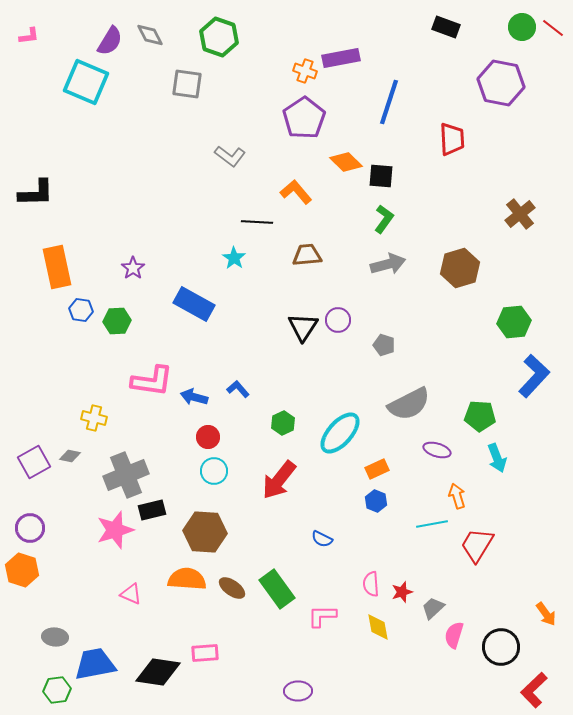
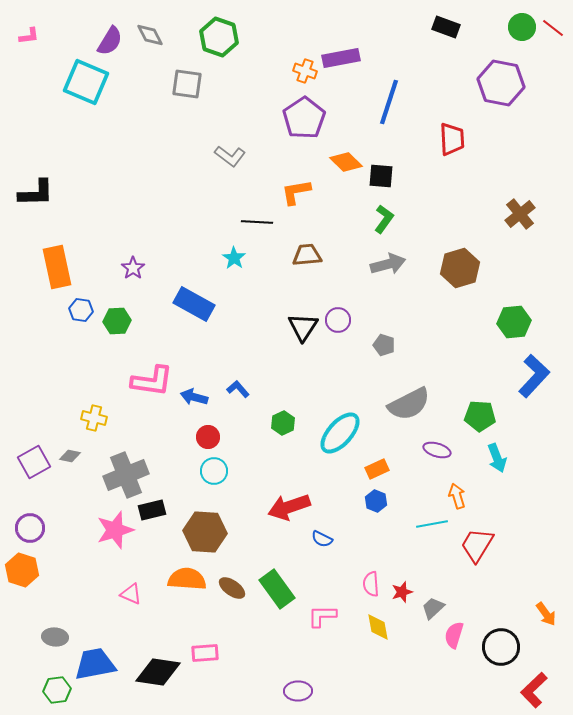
orange L-shape at (296, 192): rotated 60 degrees counterclockwise
red arrow at (279, 480): moved 10 px right, 27 px down; rotated 33 degrees clockwise
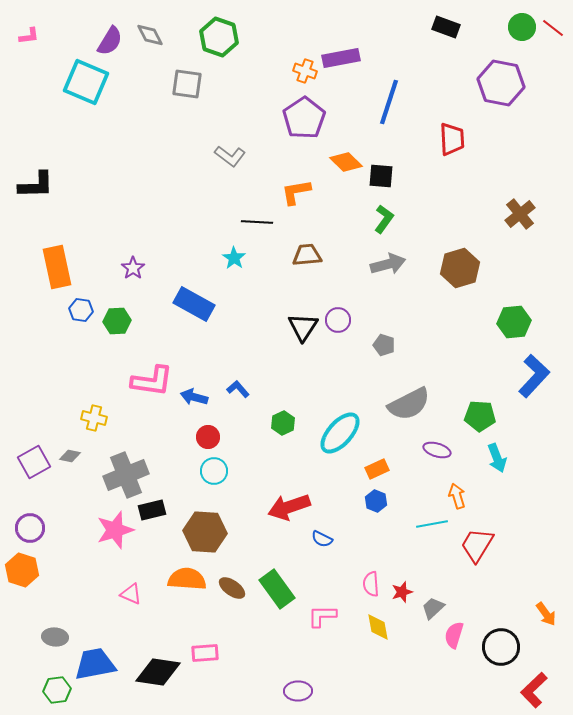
black L-shape at (36, 193): moved 8 px up
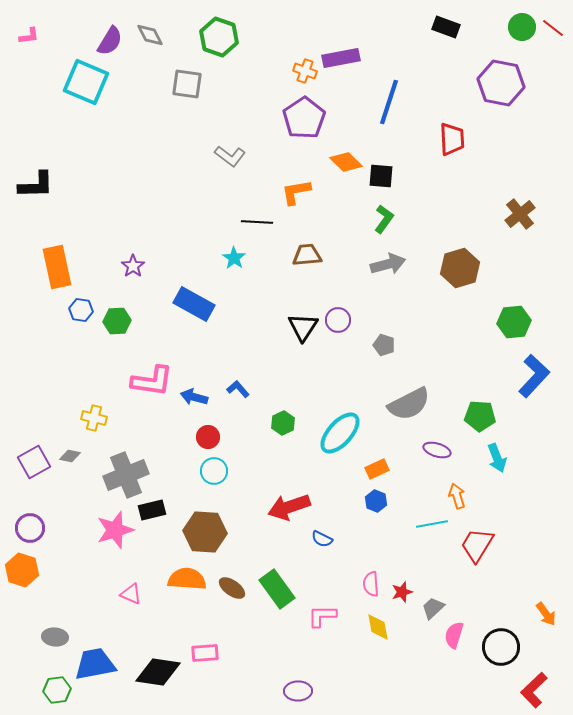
purple star at (133, 268): moved 2 px up
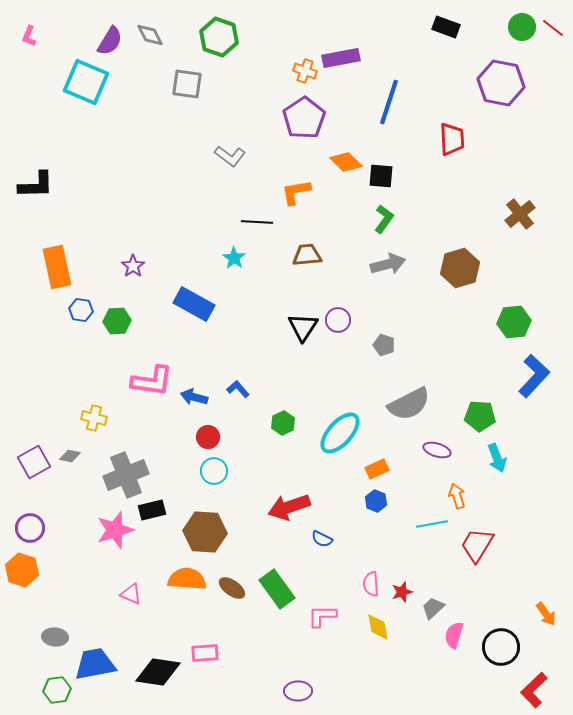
pink L-shape at (29, 36): rotated 120 degrees clockwise
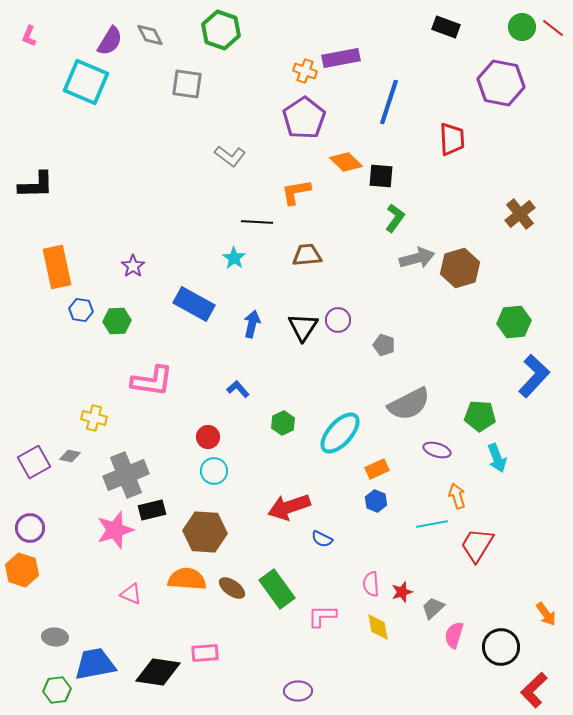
green hexagon at (219, 37): moved 2 px right, 7 px up
green L-shape at (384, 219): moved 11 px right, 1 px up
gray arrow at (388, 264): moved 29 px right, 6 px up
blue arrow at (194, 397): moved 58 px right, 73 px up; rotated 88 degrees clockwise
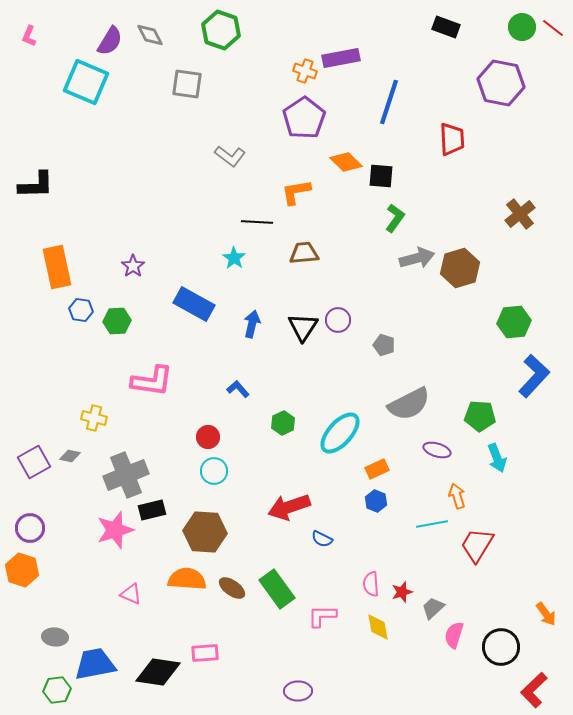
brown trapezoid at (307, 255): moved 3 px left, 2 px up
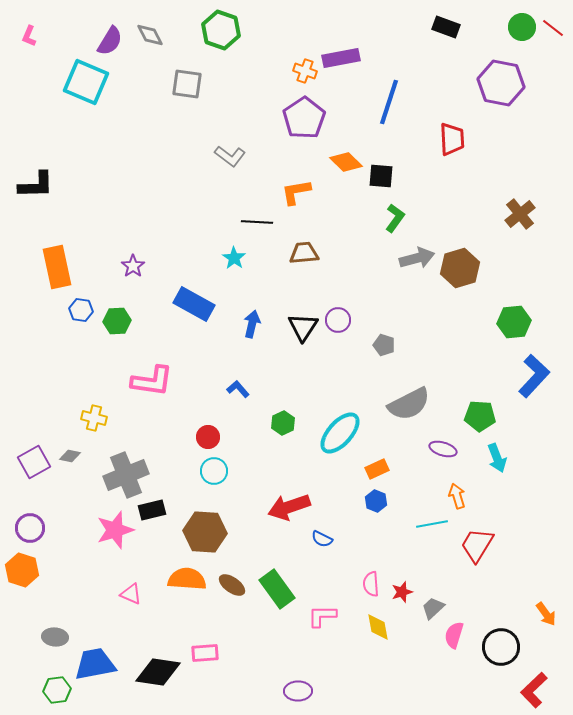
purple ellipse at (437, 450): moved 6 px right, 1 px up
brown ellipse at (232, 588): moved 3 px up
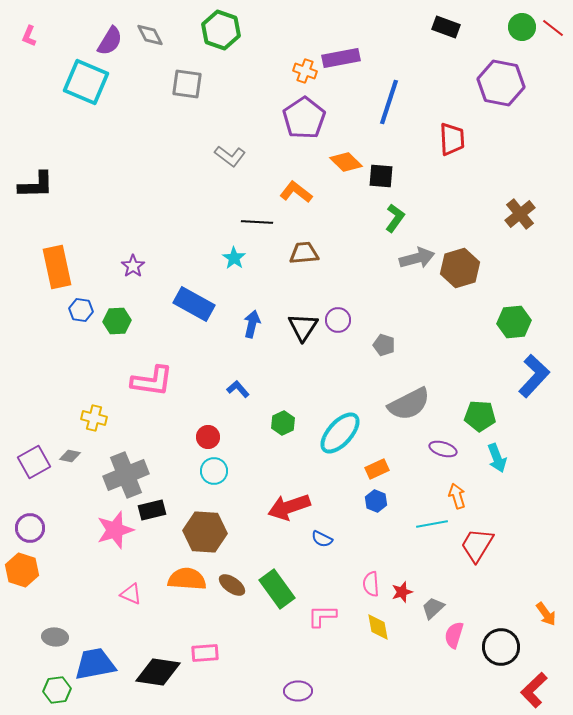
orange L-shape at (296, 192): rotated 48 degrees clockwise
